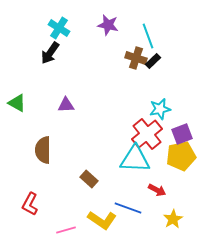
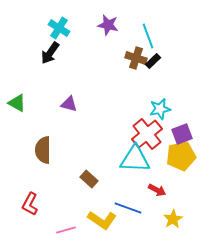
purple triangle: moved 3 px right, 1 px up; rotated 18 degrees clockwise
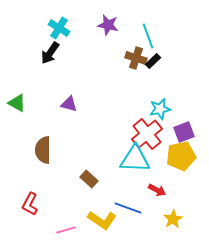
purple square: moved 2 px right, 2 px up
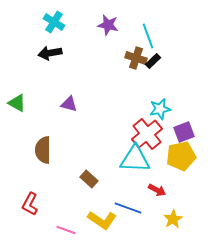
cyan cross: moved 5 px left, 6 px up
black arrow: rotated 45 degrees clockwise
pink line: rotated 36 degrees clockwise
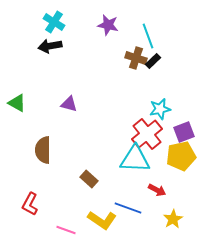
black arrow: moved 7 px up
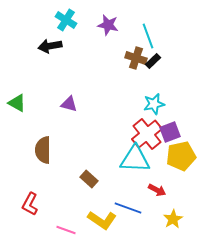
cyan cross: moved 12 px right, 2 px up
cyan star: moved 6 px left, 5 px up
purple square: moved 14 px left
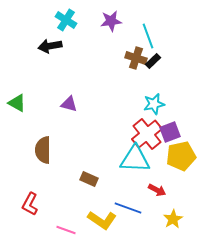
purple star: moved 3 px right, 4 px up; rotated 20 degrees counterclockwise
brown rectangle: rotated 18 degrees counterclockwise
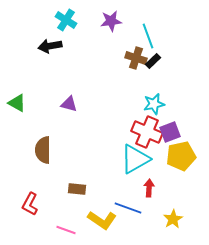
red cross: moved 2 px up; rotated 28 degrees counterclockwise
cyan triangle: rotated 32 degrees counterclockwise
brown rectangle: moved 12 px left, 10 px down; rotated 18 degrees counterclockwise
red arrow: moved 8 px left, 2 px up; rotated 114 degrees counterclockwise
